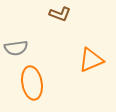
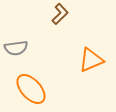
brown L-shape: rotated 65 degrees counterclockwise
orange ellipse: moved 1 px left, 6 px down; rotated 32 degrees counterclockwise
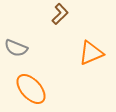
gray semicircle: rotated 30 degrees clockwise
orange triangle: moved 7 px up
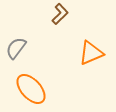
gray semicircle: rotated 105 degrees clockwise
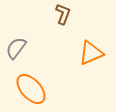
brown L-shape: moved 3 px right; rotated 25 degrees counterclockwise
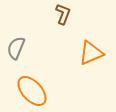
gray semicircle: rotated 15 degrees counterclockwise
orange ellipse: moved 1 px right, 2 px down
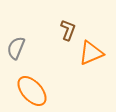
brown L-shape: moved 5 px right, 16 px down
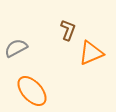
gray semicircle: rotated 40 degrees clockwise
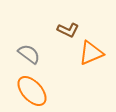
brown L-shape: rotated 95 degrees clockwise
gray semicircle: moved 13 px right, 6 px down; rotated 65 degrees clockwise
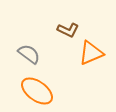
orange ellipse: moved 5 px right; rotated 12 degrees counterclockwise
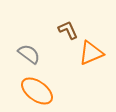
brown L-shape: rotated 140 degrees counterclockwise
